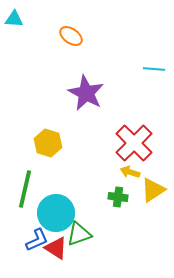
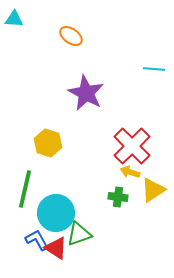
red cross: moved 2 px left, 3 px down
blue L-shape: rotated 95 degrees counterclockwise
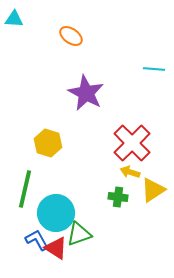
red cross: moved 3 px up
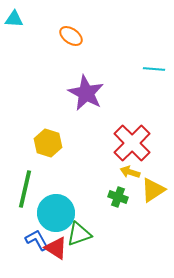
green cross: rotated 12 degrees clockwise
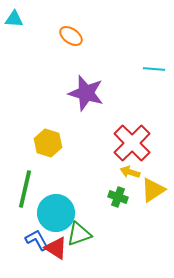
purple star: rotated 12 degrees counterclockwise
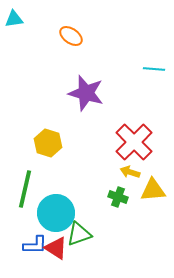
cyan triangle: rotated 12 degrees counterclockwise
red cross: moved 2 px right, 1 px up
yellow triangle: rotated 28 degrees clockwise
blue L-shape: moved 2 px left, 5 px down; rotated 120 degrees clockwise
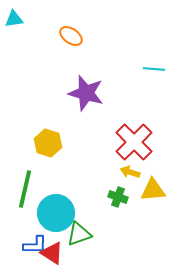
red triangle: moved 4 px left, 5 px down
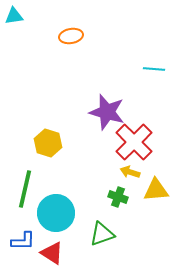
cyan triangle: moved 3 px up
orange ellipse: rotated 45 degrees counterclockwise
purple star: moved 21 px right, 19 px down
yellow triangle: moved 3 px right
green triangle: moved 23 px right
blue L-shape: moved 12 px left, 4 px up
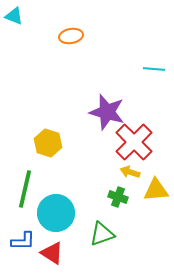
cyan triangle: rotated 30 degrees clockwise
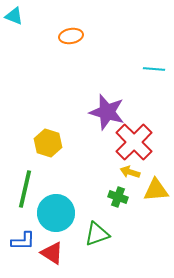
green triangle: moved 5 px left
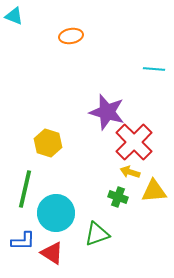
yellow triangle: moved 2 px left, 1 px down
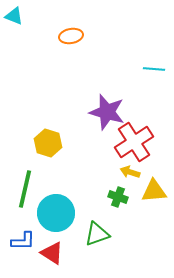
red cross: rotated 12 degrees clockwise
